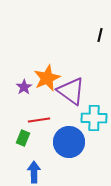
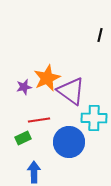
purple star: rotated 21 degrees clockwise
green rectangle: rotated 42 degrees clockwise
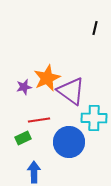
black line: moved 5 px left, 7 px up
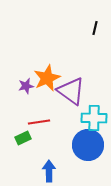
purple star: moved 2 px right, 1 px up
red line: moved 2 px down
blue circle: moved 19 px right, 3 px down
blue arrow: moved 15 px right, 1 px up
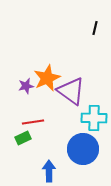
red line: moved 6 px left
blue circle: moved 5 px left, 4 px down
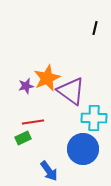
blue arrow: rotated 145 degrees clockwise
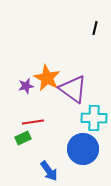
orange star: rotated 20 degrees counterclockwise
purple triangle: moved 2 px right, 2 px up
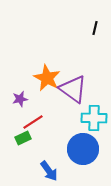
purple star: moved 6 px left, 13 px down
red line: rotated 25 degrees counterclockwise
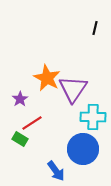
purple triangle: rotated 28 degrees clockwise
purple star: rotated 21 degrees counterclockwise
cyan cross: moved 1 px left, 1 px up
red line: moved 1 px left, 1 px down
green rectangle: moved 3 px left, 1 px down; rotated 56 degrees clockwise
blue arrow: moved 7 px right
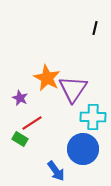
purple star: moved 1 px up; rotated 14 degrees counterclockwise
